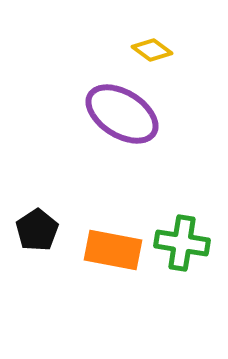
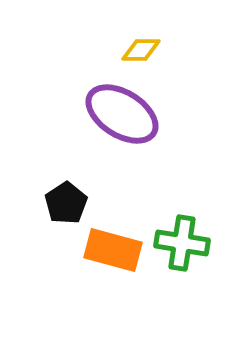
yellow diamond: moved 11 px left; rotated 36 degrees counterclockwise
black pentagon: moved 29 px right, 27 px up
orange rectangle: rotated 4 degrees clockwise
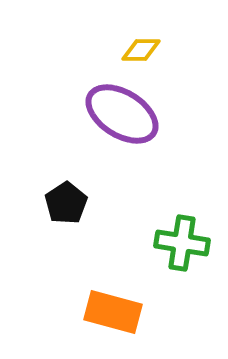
orange rectangle: moved 62 px down
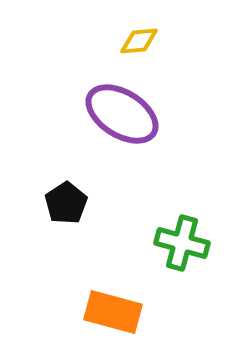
yellow diamond: moved 2 px left, 9 px up; rotated 6 degrees counterclockwise
green cross: rotated 6 degrees clockwise
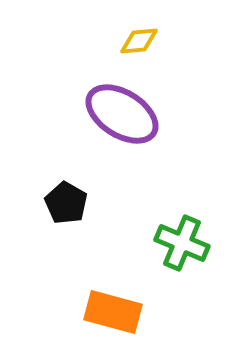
black pentagon: rotated 9 degrees counterclockwise
green cross: rotated 8 degrees clockwise
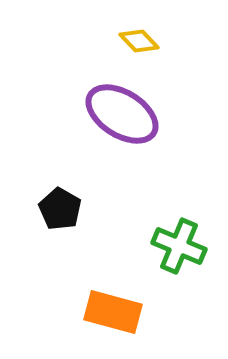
yellow diamond: rotated 51 degrees clockwise
black pentagon: moved 6 px left, 6 px down
green cross: moved 3 px left, 3 px down
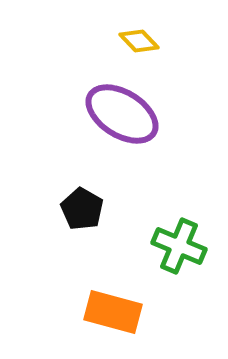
black pentagon: moved 22 px right
